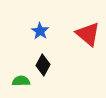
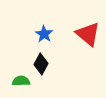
blue star: moved 4 px right, 3 px down
black diamond: moved 2 px left, 1 px up
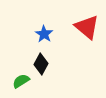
red triangle: moved 1 px left, 7 px up
green semicircle: rotated 30 degrees counterclockwise
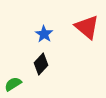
black diamond: rotated 15 degrees clockwise
green semicircle: moved 8 px left, 3 px down
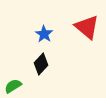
green semicircle: moved 2 px down
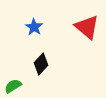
blue star: moved 10 px left, 7 px up
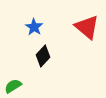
black diamond: moved 2 px right, 8 px up
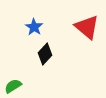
black diamond: moved 2 px right, 2 px up
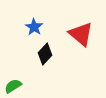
red triangle: moved 6 px left, 7 px down
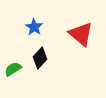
black diamond: moved 5 px left, 4 px down
green semicircle: moved 17 px up
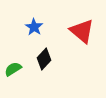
red triangle: moved 1 px right, 3 px up
black diamond: moved 4 px right, 1 px down
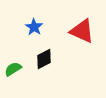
red triangle: rotated 16 degrees counterclockwise
black diamond: rotated 20 degrees clockwise
